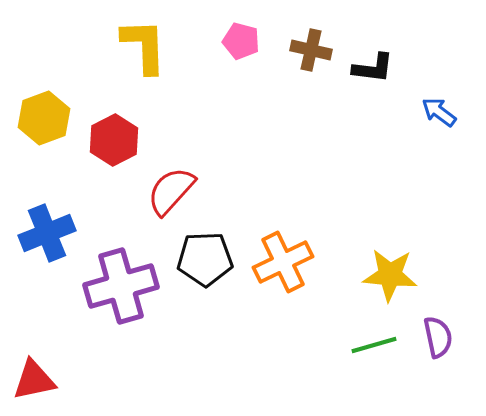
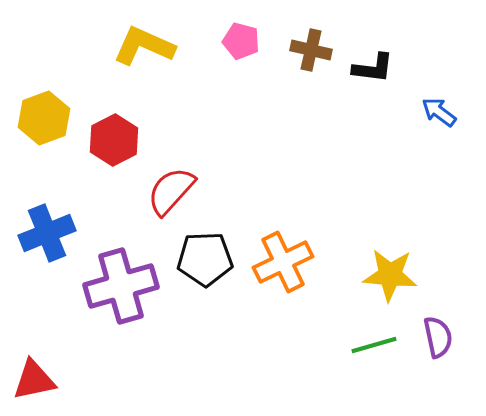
yellow L-shape: rotated 64 degrees counterclockwise
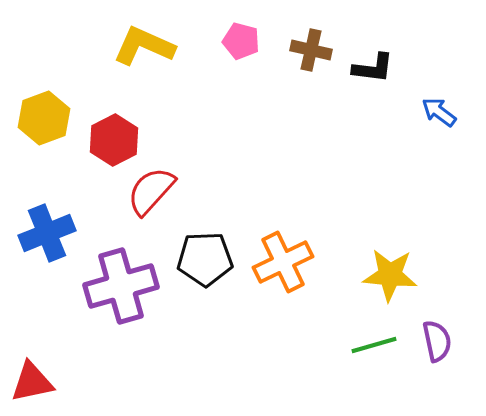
red semicircle: moved 20 px left
purple semicircle: moved 1 px left, 4 px down
red triangle: moved 2 px left, 2 px down
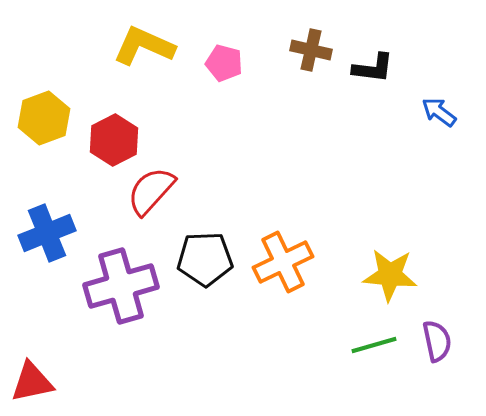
pink pentagon: moved 17 px left, 22 px down
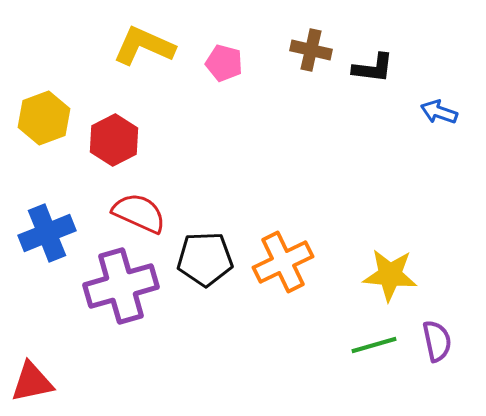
blue arrow: rotated 18 degrees counterclockwise
red semicircle: moved 12 px left, 22 px down; rotated 72 degrees clockwise
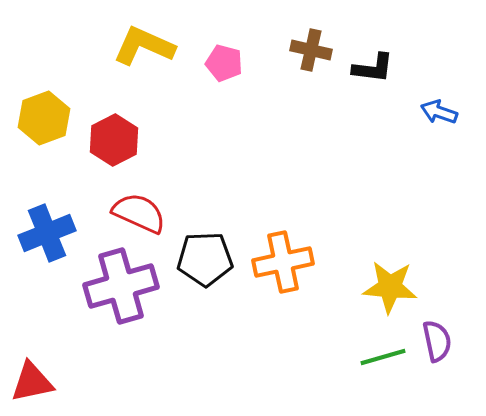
orange cross: rotated 14 degrees clockwise
yellow star: moved 12 px down
green line: moved 9 px right, 12 px down
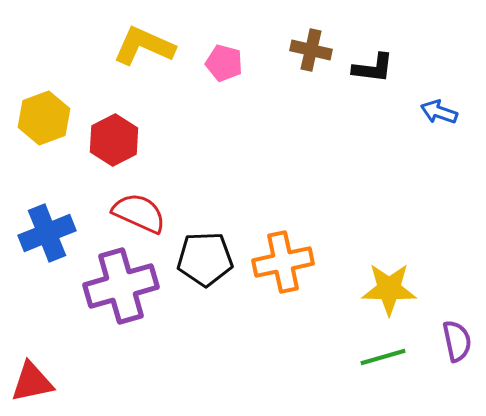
yellow star: moved 1 px left, 2 px down; rotated 4 degrees counterclockwise
purple semicircle: moved 20 px right
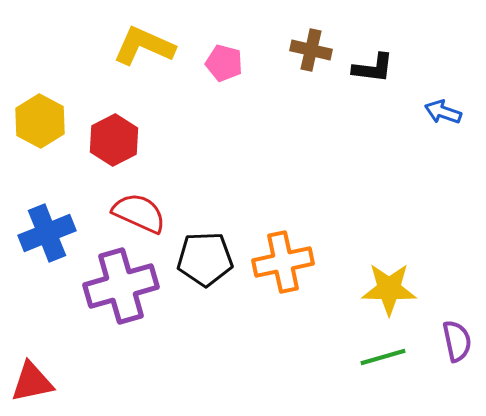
blue arrow: moved 4 px right
yellow hexagon: moved 4 px left, 3 px down; rotated 12 degrees counterclockwise
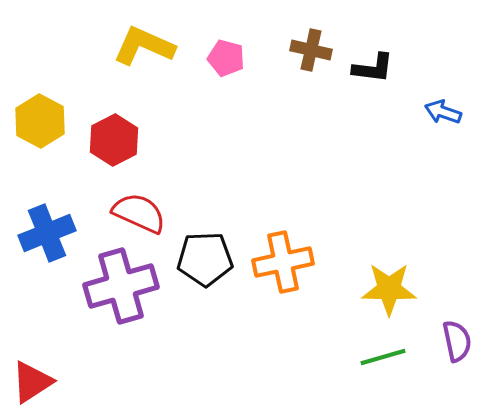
pink pentagon: moved 2 px right, 5 px up
red triangle: rotated 21 degrees counterclockwise
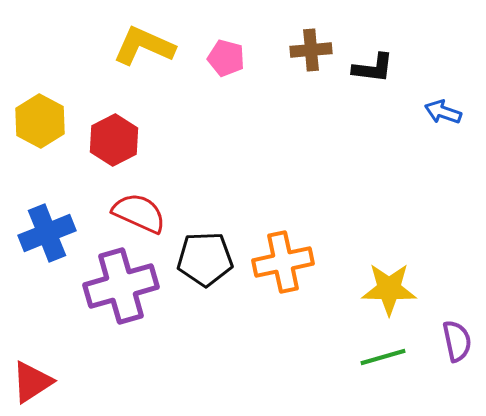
brown cross: rotated 18 degrees counterclockwise
